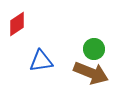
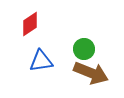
red diamond: moved 13 px right
green circle: moved 10 px left
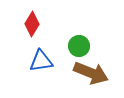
red diamond: moved 2 px right; rotated 25 degrees counterclockwise
green circle: moved 5 px left, 3 px up
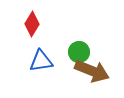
green circle: moved 6 px down
brown arrow: moved 1 px right, 2 px up
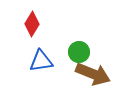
brown arrow: moved 1 px right, 3 px down
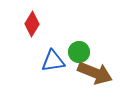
blue triangle: moved 12 px right
brown arrow: moved 2 px right, 1 px up
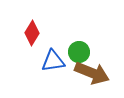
red diamond: moved 9 px down
brown arrow: moved 3 px left
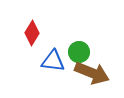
blue triangle: rotated 15 degrees clockwise
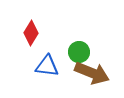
red diamond: moved 1 px left
blue triangle: moved 6 px left, 5 px down
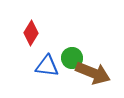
green circle: moved 7 px left, 6 px down
brown arrow: moved 1 px right
